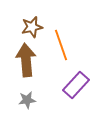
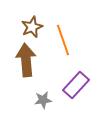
brown star: rotated 10 degrees counterclockwise
orange line: moved 2 px right, 5 px up
gray star: moved 16 px right
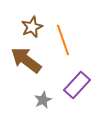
brown arrow: rotated 48 degrees counterclockwise
purple rectangle: moved 1 px right
gray star: rotated 18 degrees counterclockwise
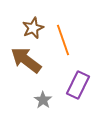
brown star: moved 1 px right, 1 px down
purple rectangle: moved 1 px right; rotated 16 degrees counterclockwise
gray star: rotated 12 degrees counterclockwise
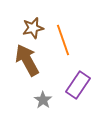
brown star: rotated 10 degrees clockwise
brown arrow: moved 1 px right; rotated 24 degrees clockwise
purple rectangle: rotated 8 degrees clockwise
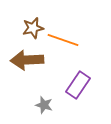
orange line: rotated 52 degrees counterclockwise
brown arrow: rotated 64 degrees counterclockwise
gray star: moved 1 px right, 5 px down; rotated 18 degrees counterclockwise
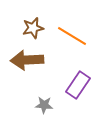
orange line: moved 9 px right, 4 px up; rotated 12 degrees clockwise
gray star: rotated 12 degrees counterclockwise
